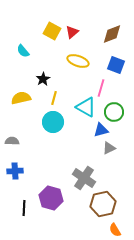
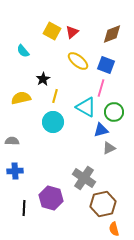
yellow ellipse: rotated 20 degrees clockwise
blue square: moved 10 px left
yellow line: moved 1 px right, 2 px up
orange semicircle: moved 1 px left, 1 px up; rotated 16 degrees clockwise
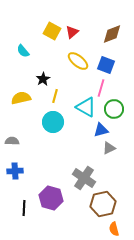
green circle: moved 3 px up
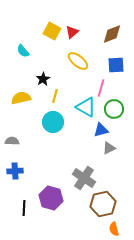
blue square: moved 10 px right; rotated 24 degrees counterclockwise
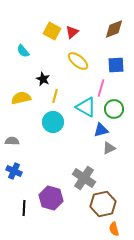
brown diamond: moved 2 px right, 5 px up
black star: rotated 16 degrees counterclockwise
blue cross: moved 1 px left; rotated 28 degrees clockwise
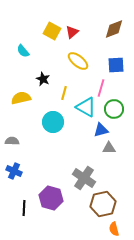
yellow line: moved 9 px right, 3 px up
gray triangle: rotated 24 degrees clockwise
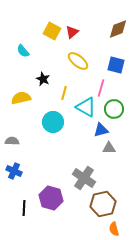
brown diamond: moved 4 px right
blue square: rotated 18 degrees clockwise
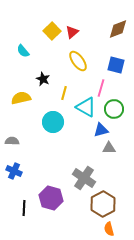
yellow square: rotated 18 degrees clockwise
yellow ellipse: rotated 15 degrees clockwise
brown hexagon: rotated 15 degrees counterclockwise
orange semicircle: moved 5 px left
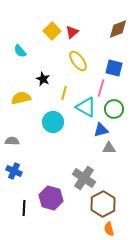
cyan semicircle: moved 3 px left
blue square: moved 2 px left, 3 px down
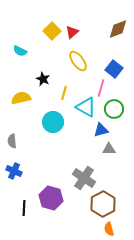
cyan semicircle: rotated 24 degrees counterclockwise
blue square: moved 1 px down; rotated 24 degrees clockwise
gray semicircle: rotated 96 degrees counterclockwise
gray triangle: moved 1 px down
